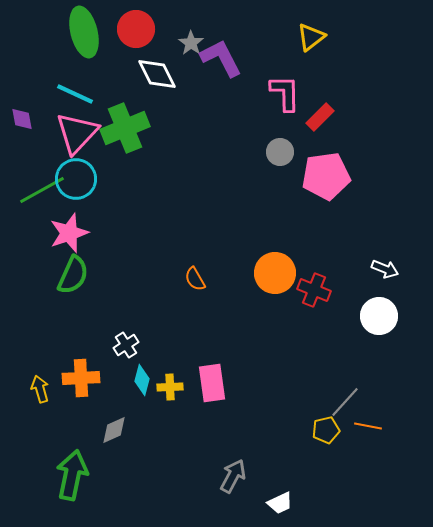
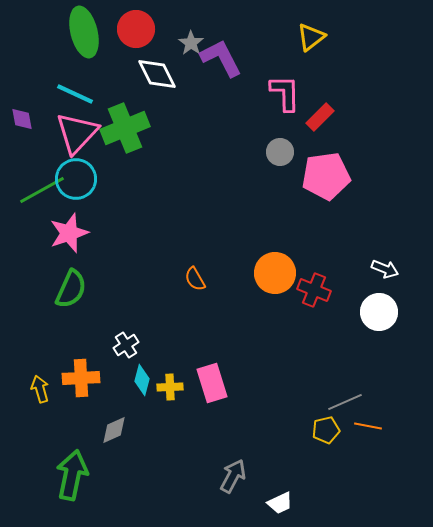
green semicircle: moved 2 px left, 14 px down
white circle: moved 4 px up
pink rectangle: rotated 9 degrees counterclockwise
gray line: rotated 24 degrees clockwise
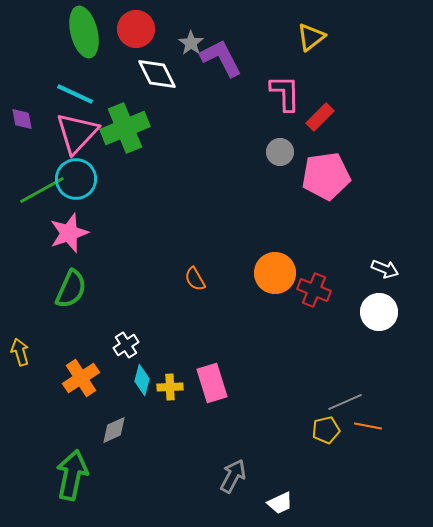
orange cross: rotated 30 degrees counterclockwise
yellow arrow: moved 20 px left, 37 px up
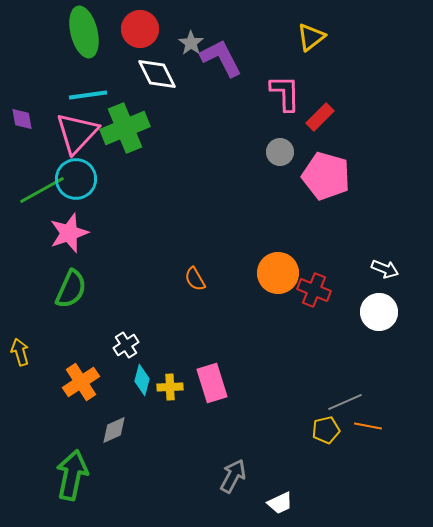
red circle: moved 4 px right
cyan line: moved 13 px right, 1 px down; rotated 33 degrees counterclockwise
pink pentagon: rotated 24 degrees clockwise
orange circle: moved 3 px right
orange cross: moved 4 px down
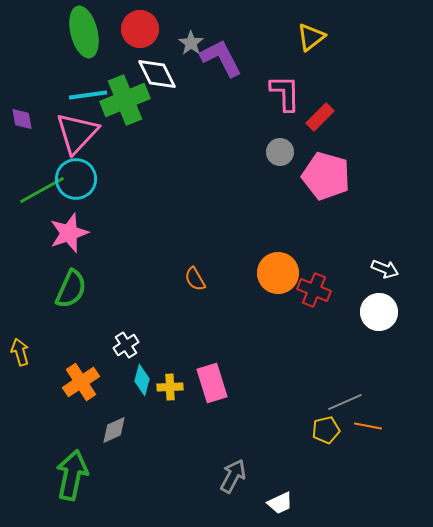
green cross: moved 28 px up
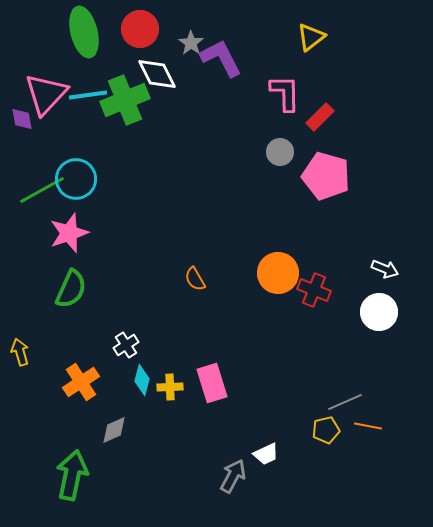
pink triangle: moved 31 px left, 39 px up
white trapezoid: moved 14 px left, 49 px up
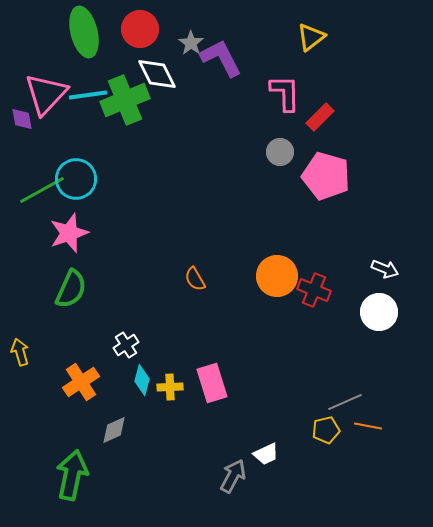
orange circle: moved 1 px left, 3 px down
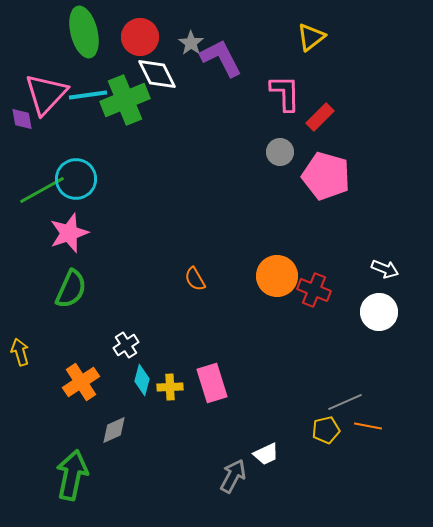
red circle: moved 8 px down
